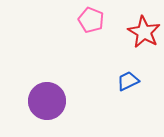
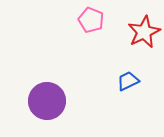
red star: rotated 16 degrees clockwise
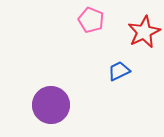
blue trapezoid: moved 9 px left, 10 px up
purple circle: moved 4 px right, 4 px down
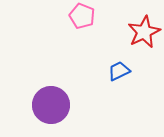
pink pentagon: moved 9 px left, 4 px up
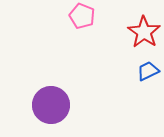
red star: rotated 12 degrees counterclockwise
blue trapezoid: moved 29 px right
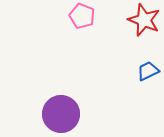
red star: moved 12 px up; rotated 12 degrees counterclockwise
purple circle: moved 10 px right, 9 px down
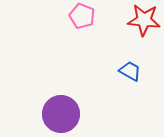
red star: rotated 16 degrees counterclockwise
blue trapezoid: moved 18 px left; rotated 55 degrees clockwise
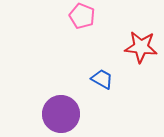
red star: moved 3 px left, 27 px down
blue trapezoid: moved 28 px left, 8 px down
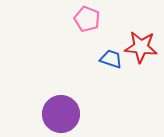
pink pentagon: moved 5 px right, 3 px down
blue trapezoid: moved 9 px right, 20 px up; rotated 10 degrees counterclockwise
